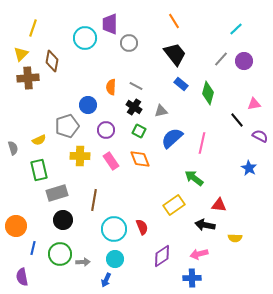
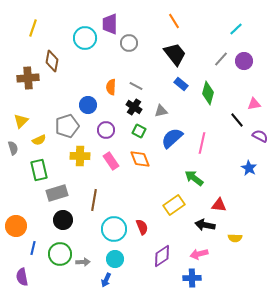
yellow triangle at (21, 54): moved 67 px down
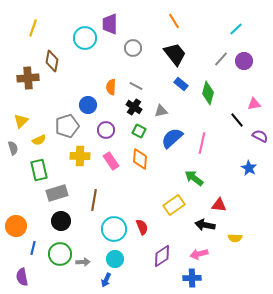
gray circle at (129, 43): moved 4 px right, 5 px down
orange diamond at (140, 159): rotated 25 degrees clockwise
black circle at (63, 220): moved 2 px left, 1 px down
